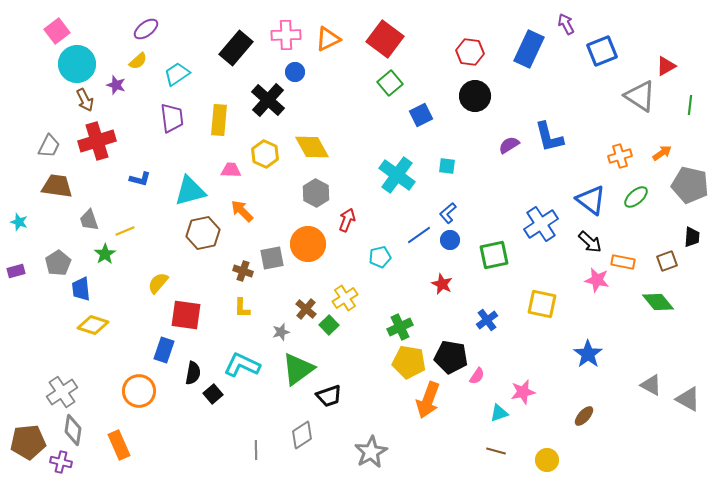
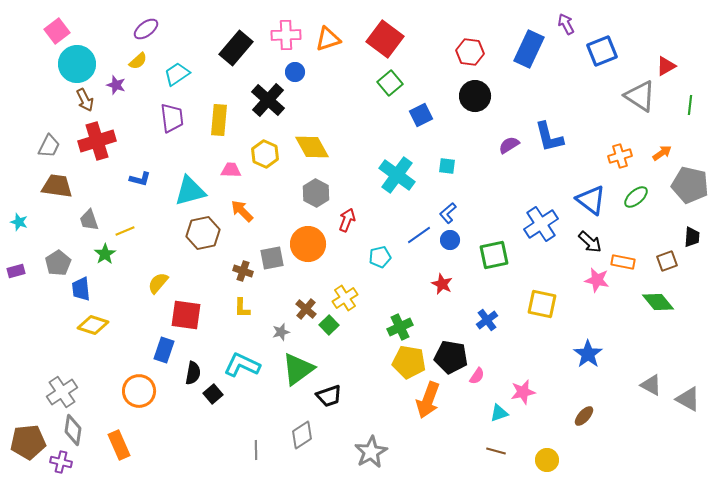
orange triangle at (328, 39): rotated 8 degrees clockwise
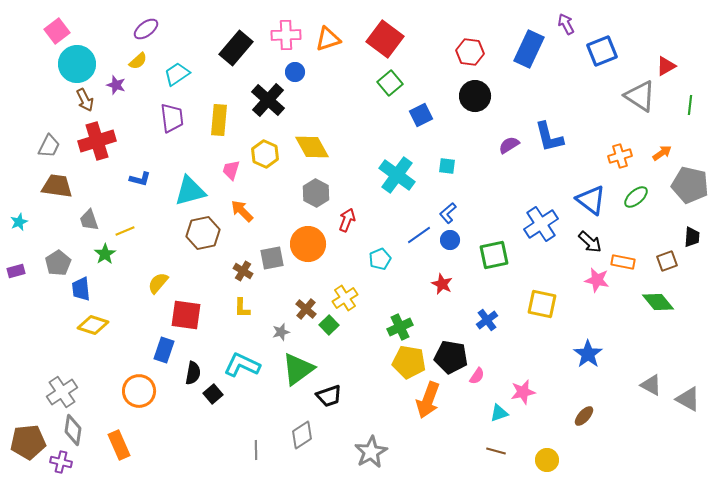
pink trapezoid at (231, 170): rotated 75 degrees counterclockwise
cyan star at (19, 222): rotated 30 degrees clockwise
cyan pentagon at (380, 257): moved 2 px down; rotated 10 degrees counterclockwise
brown cross at (243, 271): rotated 12 degrees clockwise
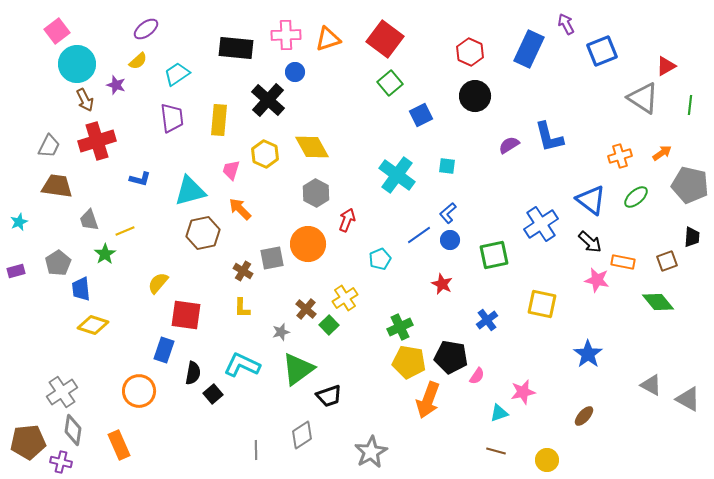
black rectangle at (236, 48): rotated 56 degrees clockwise
red hexagon at (470, 52): rotated 16 degrees clockwise
gray triangle at (640, 96): moved 3 px right, 2 px down
orange arrow at (242, 211): moved 2 px left, 2 px up
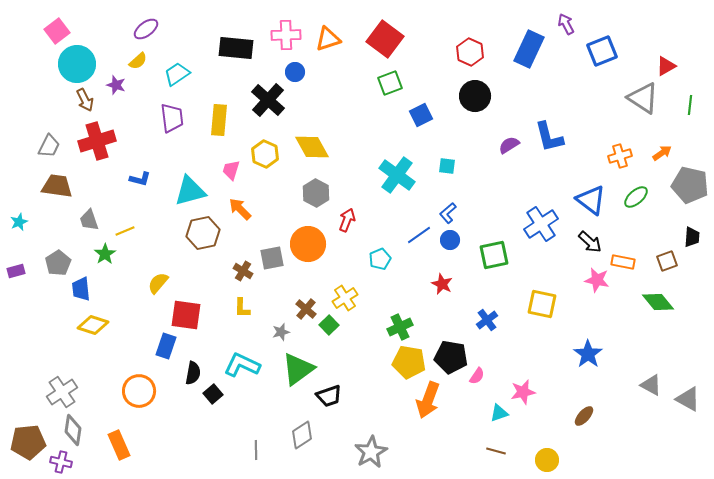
green square at (390, 83): rotated 20 degrees clockwise
blue rectangle at (164, 350): moved 2 px right, 4 px up
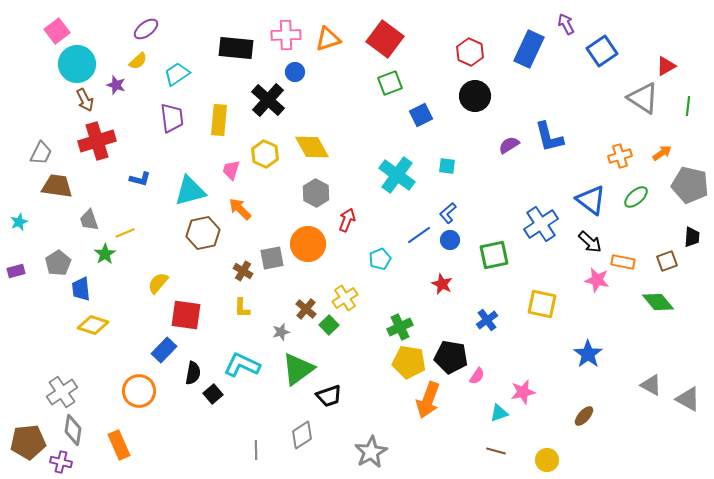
blue square at (602, 51): rotated 12 degrees counterclockwise
green line at (690, 105): moved 2 px left, 1 px down
gray trapezoid at (49, 146): moved 8 px left, 7 px down
yellow line at (125, 231): moved 2 px down
blue rectangle at (166, 346): moved 2 px left, 4 px down; rotated 25 degrees clockwise
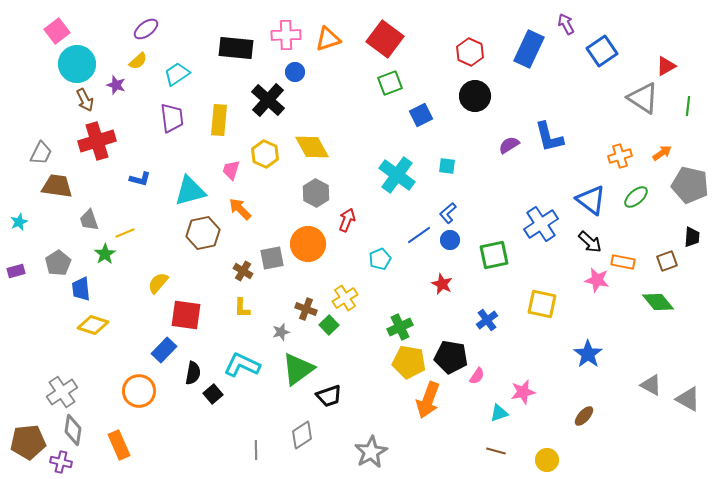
brown cross at (306, 309): rotated 20 degrees counterclockwise
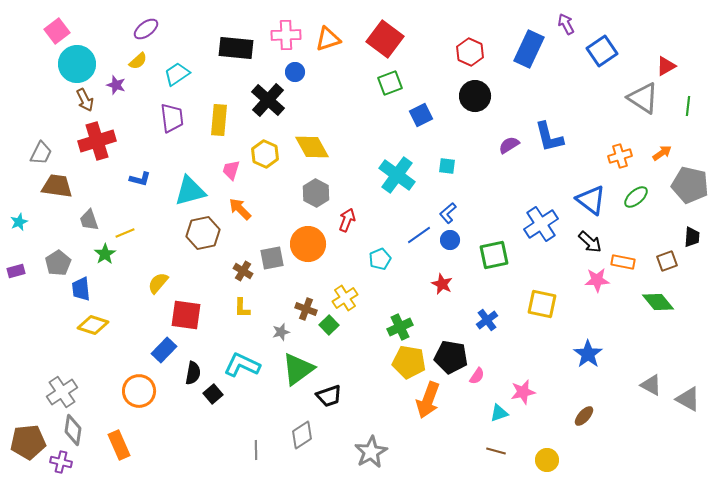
pink star at (597, 280): rotated 15 degrees counterclockwise
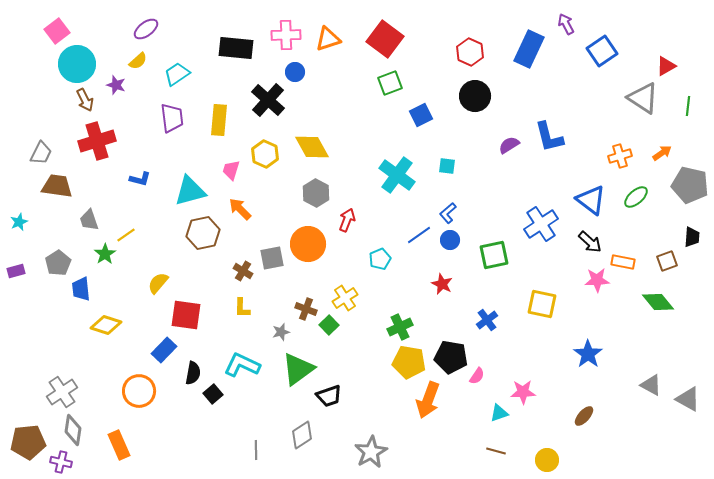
yellow line at (125, 233): moved 1 px right, 2 px down; rotated 12 degrees counterclockwise
yellow diamond at (93, 325): moved 13 px right
pink star at (523, 392): rotated 10 degrees clockwise
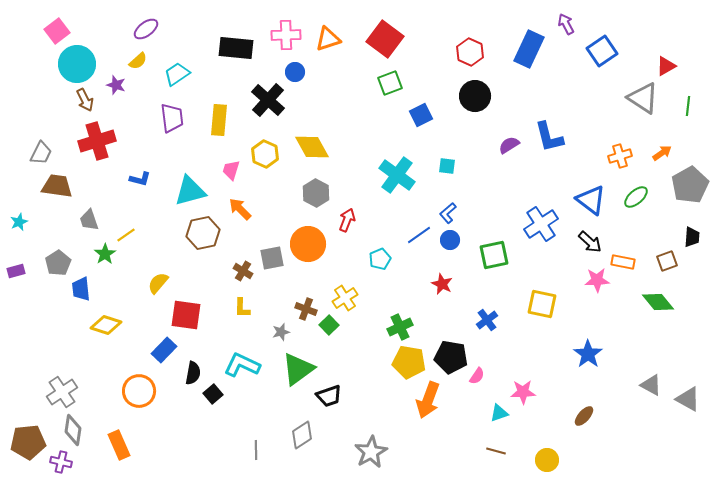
gray pentagon at (690, 185): rotated 30 degrees clockwise
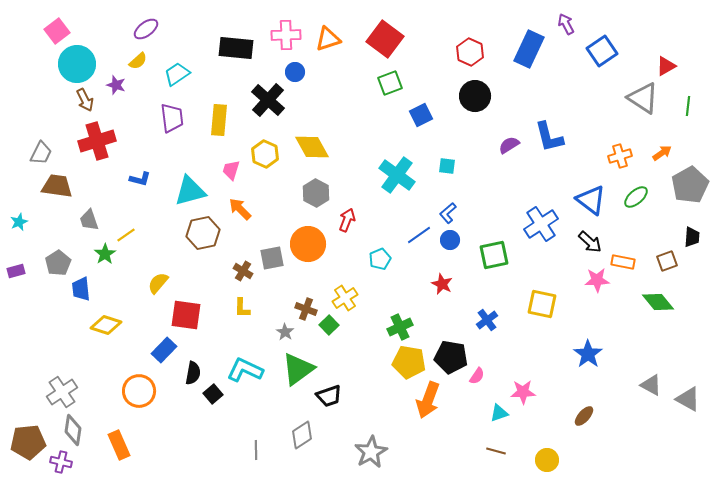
gray star at (281, 332): moved 4 px right; rotated 24 degrees counterclockwise
cyan L-shape at (242, 365): moved 3 px right, 5 px down
